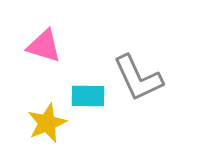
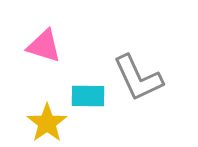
yellow star: rotated 12 degrees counterclockwise
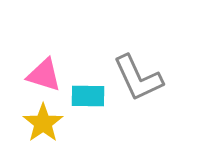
pink triangle: moved 29 px down
yellow star: moved 4 px left
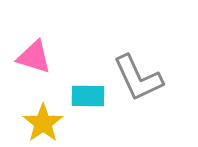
pink triangle: moved 10 px left, 18 px up
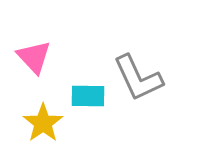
pink triangle: rotated 30 degrees clockwise
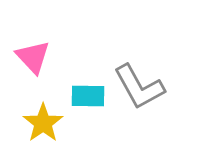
pink triangle: moved 1 px left
gray L-shape: moved 1 px right, 9 px down; rotated 4 degrees counterclockwise
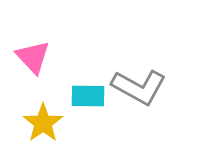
gray L-shape: rotated 32 degrees counterclockwise
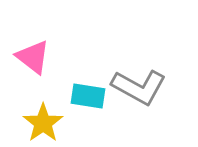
pink triangle: rotated 9 degrees counterclockwise
cyan rectangle: rotated 8 degrees clockwise
